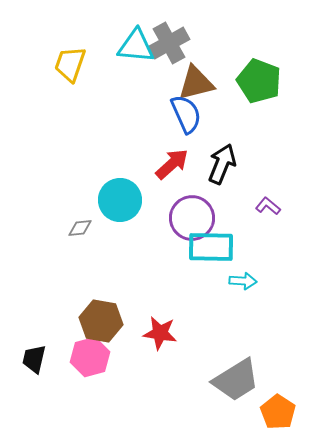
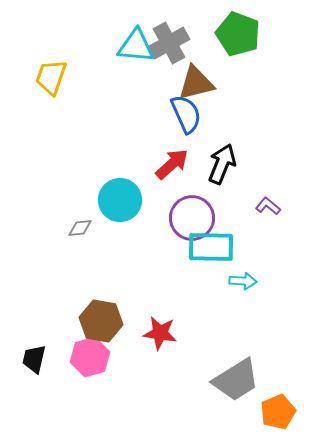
yellow trapezoid: moved 19 px left, 13 px down
green pentagon: moved 21 px left, 47 px up
orange pentagon: rotated 16 degrees clockwise
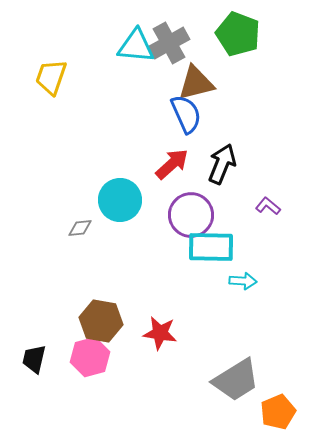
purple circle: moved 1 px left, 3 px up
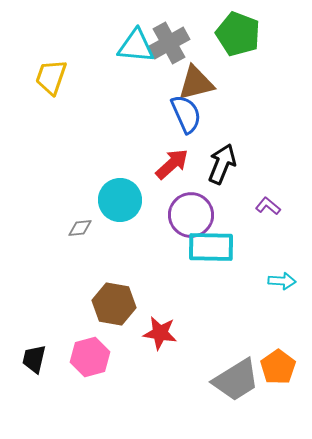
cyan arrow: moved 39 px right
brown hexagon: moved 13 px right, 17 px up
orange pentagon: moved 45 px up; rotated 12 degrees counterclockwise
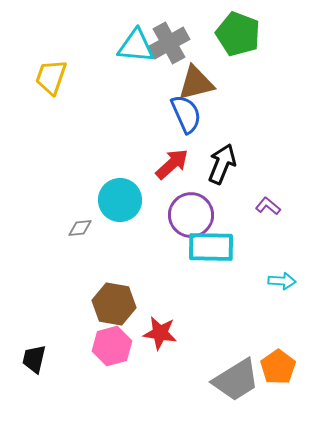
pink hexagon: moved 22 px right, 11 px up
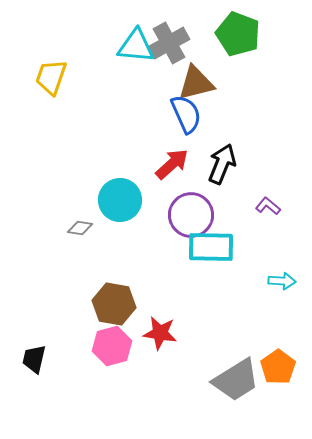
gray diamond: rotated 15 degrees clockwise
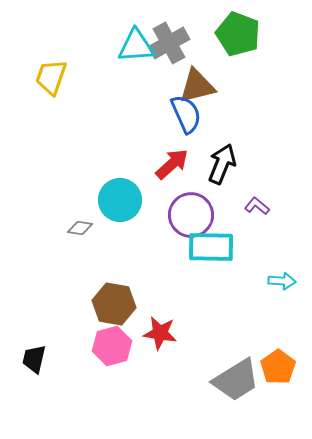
cyan triangle: rotated 9 degrees counterclockwise
brown triangle: moved 1 px right, 3 px down
purple L-shape: moved 11 px left
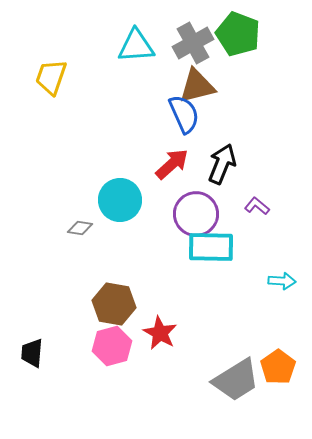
gray cross: moved 24 px right
blue semicircle: moved 2 px left
purple circle: moved 5 px right, 1 px up
red star: rotated 20 degrees clockwise
black trapezoid: moved 2 px left, 6 px up; rotated 8 degrees counterclockwise
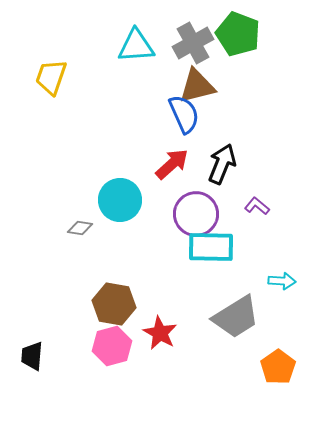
black trapezoid: moved 3 px down
gray trapezoid: moved 63 px up
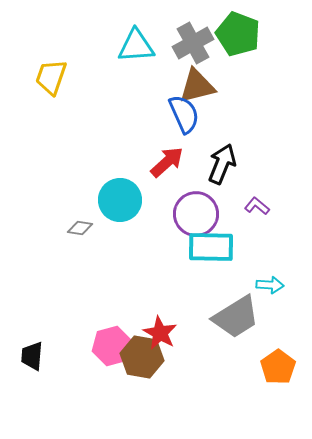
red arrow: moved 5 px left, 2 px up
cyan arrow: moved 12 px left, 4 px down
brown hexagon: moved 28 px right, 53 px down
